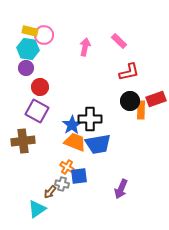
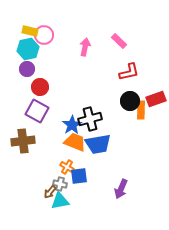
cyan hexagon: rotated 20 degrees counterclockwise
purple circle: moved 1 px right, 1 px down
black cross: rotated 15 degrees counterclockwise
gray cross: moved 2 px left
cyan triangle: moved 23 px right, 8 px up; rotated 24 degrees clockwise
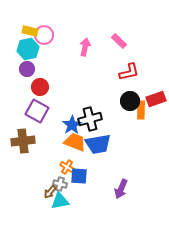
blue square: rotated 12 degrees clockwise
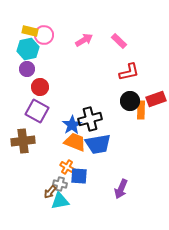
pink arrow: moved 1 px left, 7 px up; rotated 48 degrees clockwise
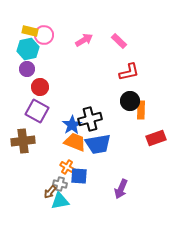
red rectangle: moved 39 px down
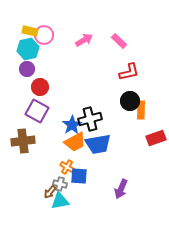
orange trapezoid: rotated 130 degrees clockwise
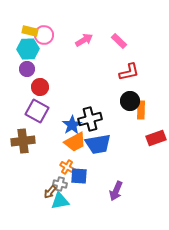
cyan hexagon: rotated 10 degrees clockwise
purple arrow: moved 5 px left, 2 px down
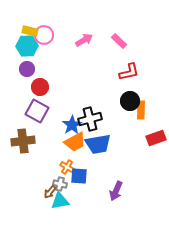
cyan hexagon: moved 1 px left, 3 px up
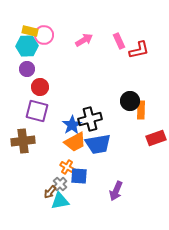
pink rectangle: rotated 21 degrees clockwise
red L-shape: moved 10 px right, 22 px up
purple square: rotated 15 degrees counterclockwise
gray cross: rotated 32 degrees clockwise
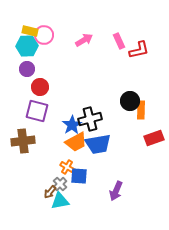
red rectangle: moved 2 px left
orange trapezoid: moved 1 px right
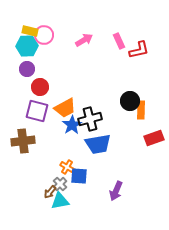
orange trapezoid: moved 11 px left, 34 px up
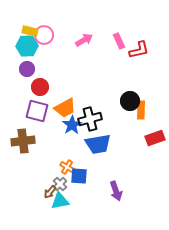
red rectangle: moved 1 px right
purple arrow: rotated 42 degrees counterclockwise
